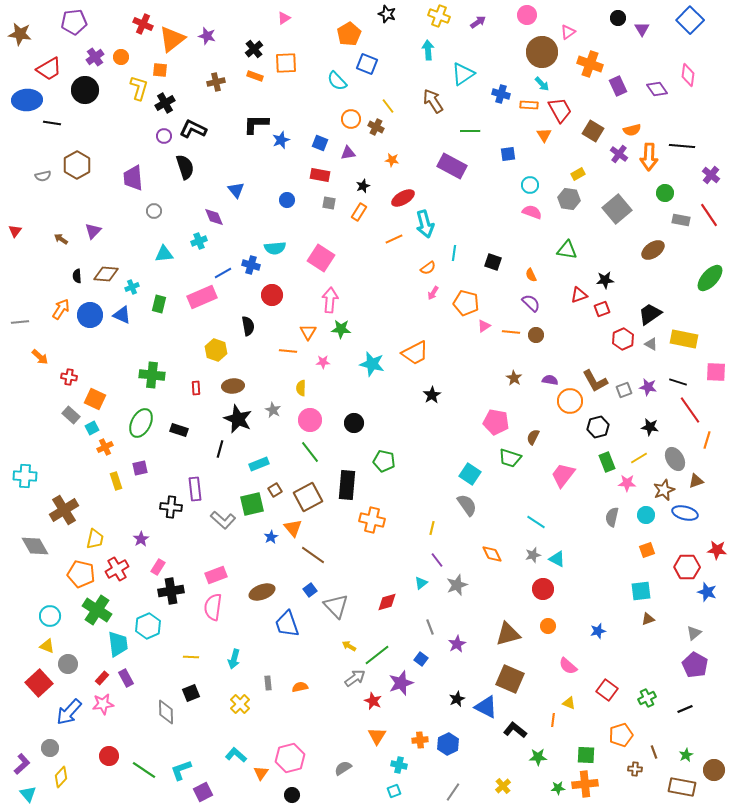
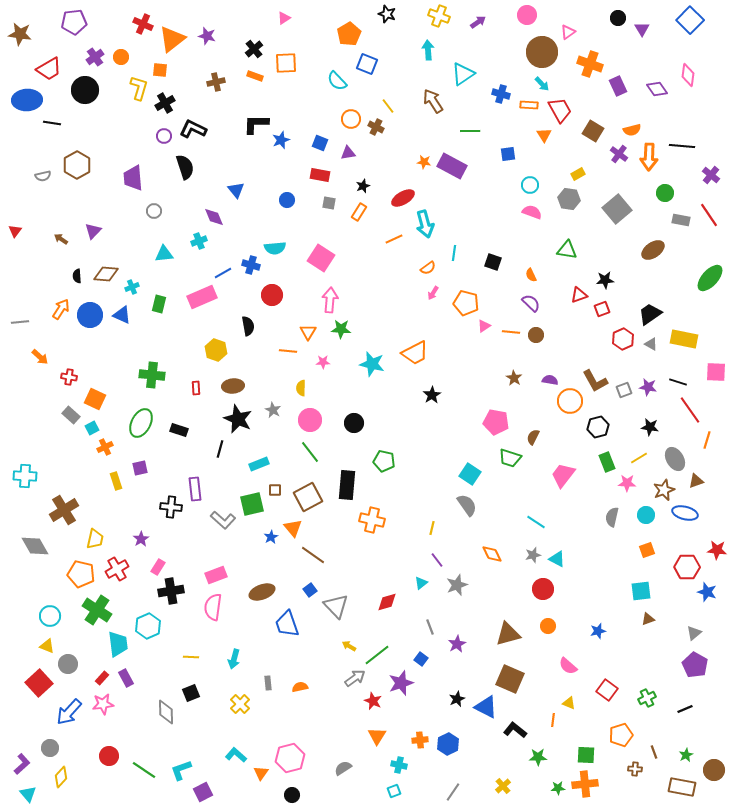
orange star at (392, 160): moved 32 px right, 2 px down
brown square at (275, 490): rotated 32 degrees clockwise
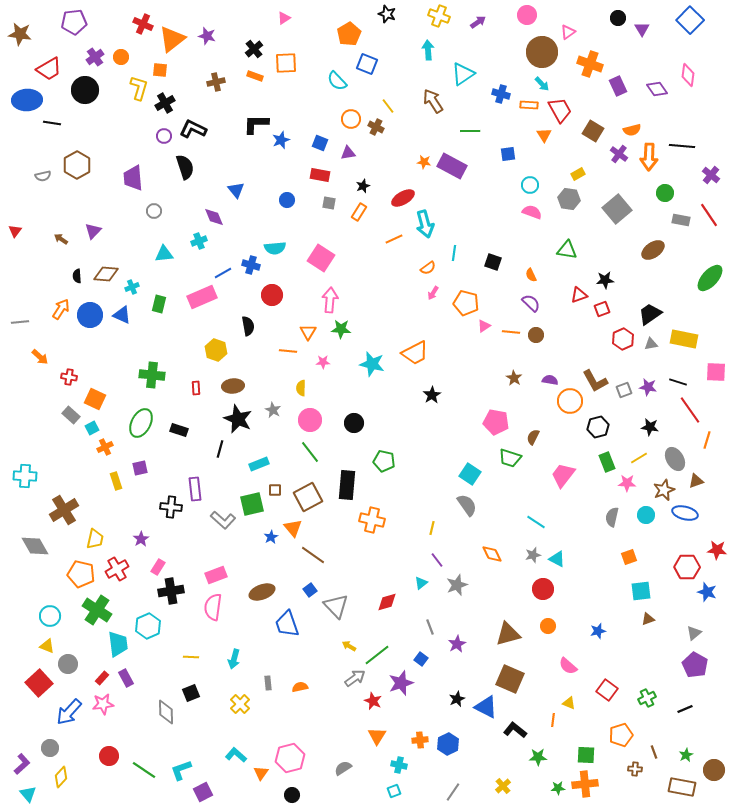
gray triangle at (651, 344): rotated 40 degrees counterclockwise
orange square at (647, 550): moved 18 px left, 7 px down
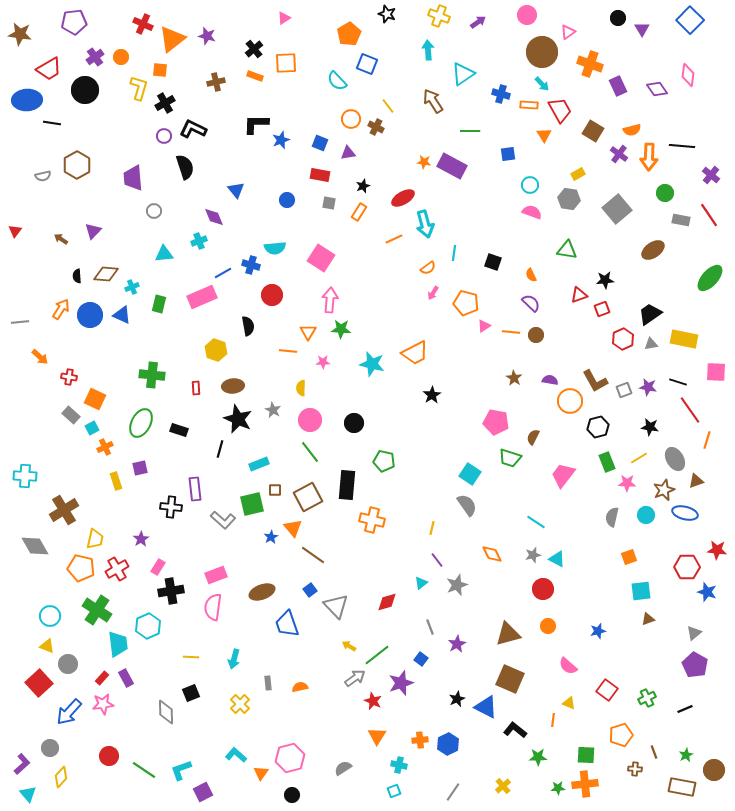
orange pentagon at (81, 574): moved 6 px up
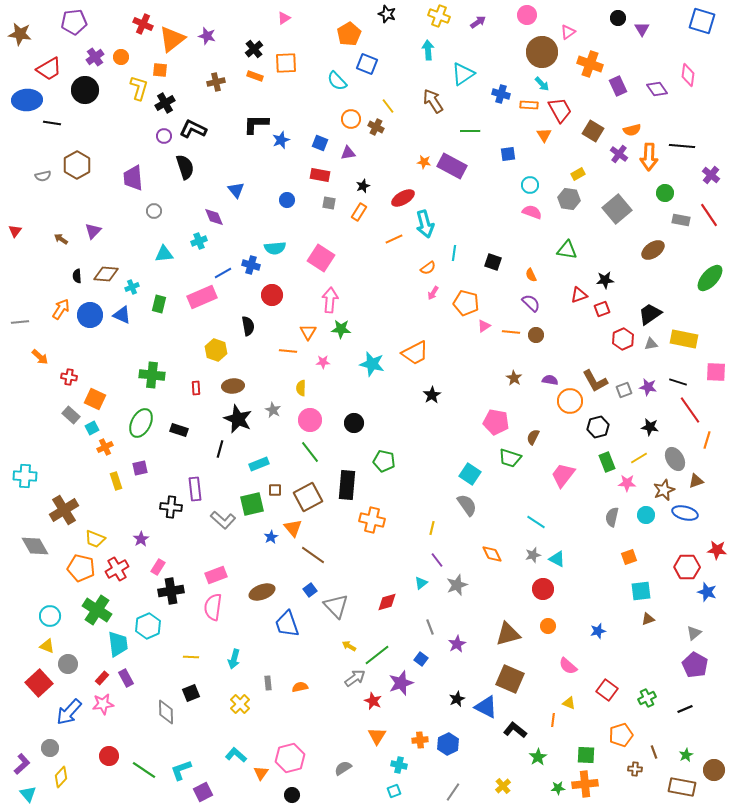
blue square at (690, 20): moved 12 px right, 1 px down; rotated 28 degrees counterclockwise
yellow trapezoid at (95, 539): rotated 100 degrees clockwise
green star at (538, 757): rotated 30 degrees counterclockwise
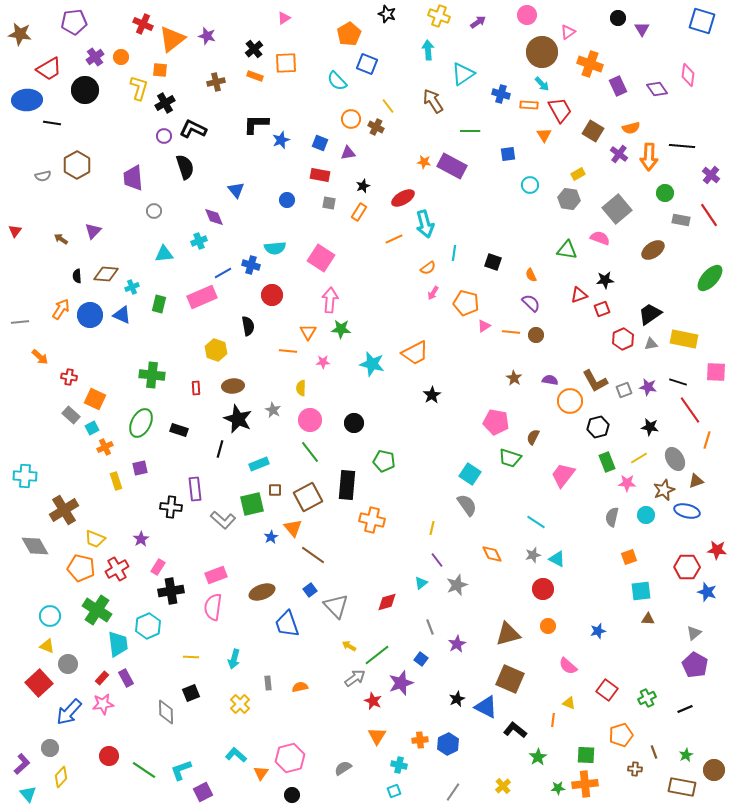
orange semicircle at (632, 130): moved 1 px left, 2 px up
pink semicircle at (532, 212): moved 68 px right, 26 px down
blue ellipse at (685, 513): moved 2 px right, 2 px up
brown triangle at (648, 619): rotated 24 degrees clockwise
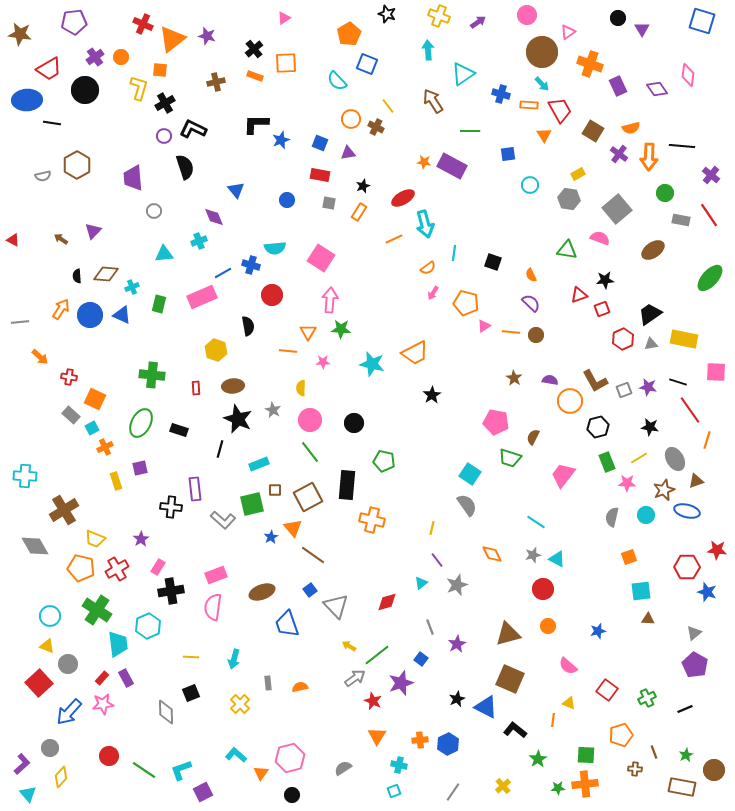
red triangle at (15, 231): moved 2 px left, 9 px down; rotated 40 degrees counterclockwise
green star at (538, 757): moved 2 px down
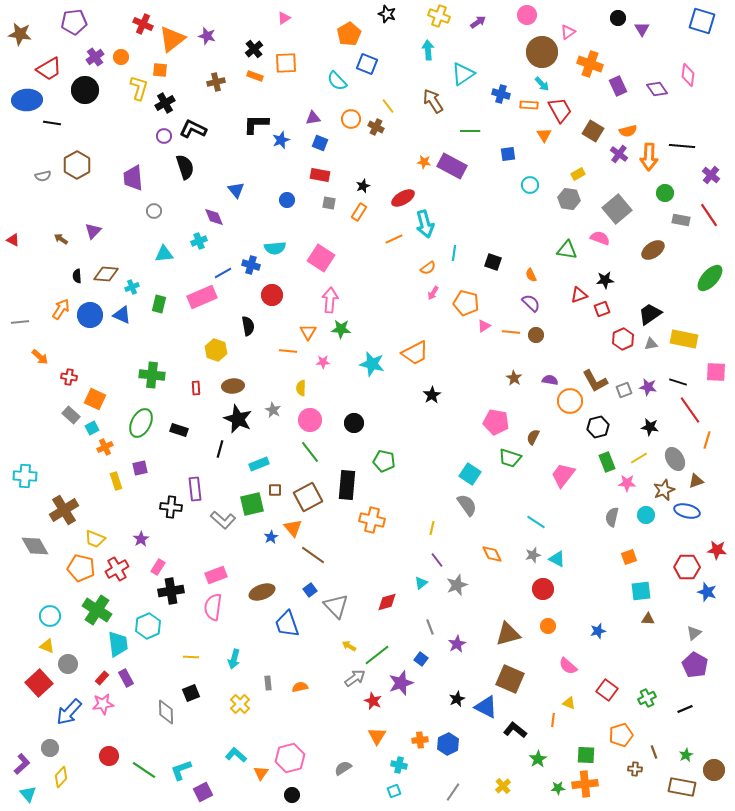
orange semicircle at (631, 128): moved 3 px left, 3 px down
purple triangle at (348, 153): moved 35 px left, 35 px up
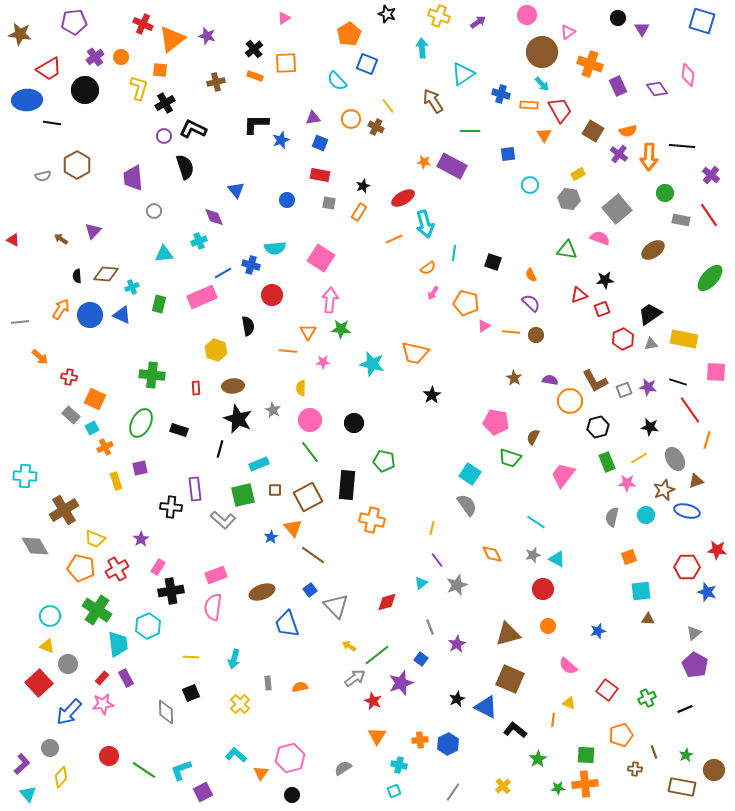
cyan arrow at (428, 50): moved 6 px left, 2 px up
orange trapezoid at (415, 353): rotated 40 degrees clockwise
green square at (252, 504): moved 9 px left, 9 px up
